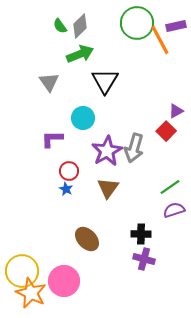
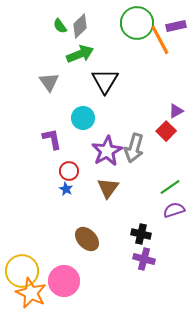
purple L-shape: rotated 80 degrees clockwise
black cross: rotated 12 degrees clockwise
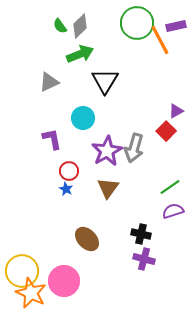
gray triangle: rotated 40 degrees clockwise
purple semicircle: moved 1 px left, 1 px down
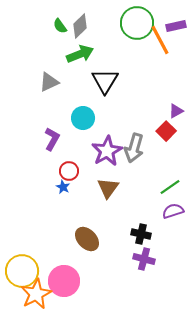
purple L-shape: rotated 40 degrees clockwise
blue star: moved 3 px left, 2 px up
orange star: moved 5 px right, 1 px down; rotated 20 degrees clockwise
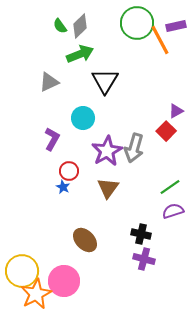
brown ellipse: moved 2 px left, 1 px down
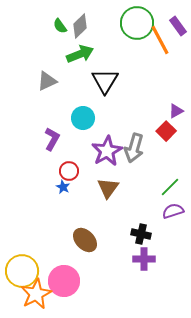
purple rectangle: moved 2 px right; rotated 66 degrees clockwise
gray triangle: moved 2 px left, 1 px up
green line: rotated 10 degrees counterclockwise
purple cross: rotated 15 degrees counterclockwise
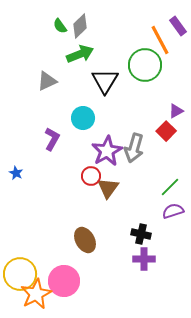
green circle: moved 8 px right, 42 px down
red circle: moved 22 px right, 5 px down
blue star: moved 47 px left, 14 px up
brown ellipse: rotated 15 degrees clockwise
yellow circle: moved 2 px left, 3 px down
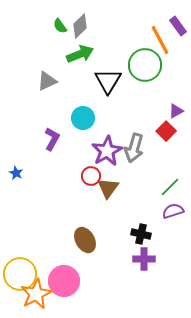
black triangle: moved 3 px right
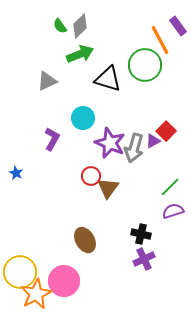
black triangle: moved 2 px up; rotated 44 degrees counterclockwise
purple triangle: moved 23 px left, 30 px down
purple star: moved 3 px right, 8 px up; rotated 20 degrees counterclockwise
purple cross: rotated 25 degrees counterclockwise
yellow circle: moved 2 px up
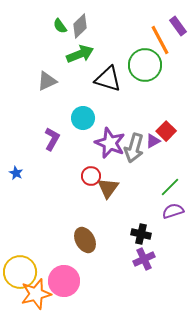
orange star: rotated 12 degrees clockwise
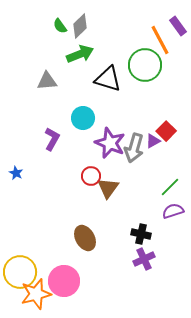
gray triangle: rotated 20 degrees clockwise
brown ellipse: moved 2 px up
